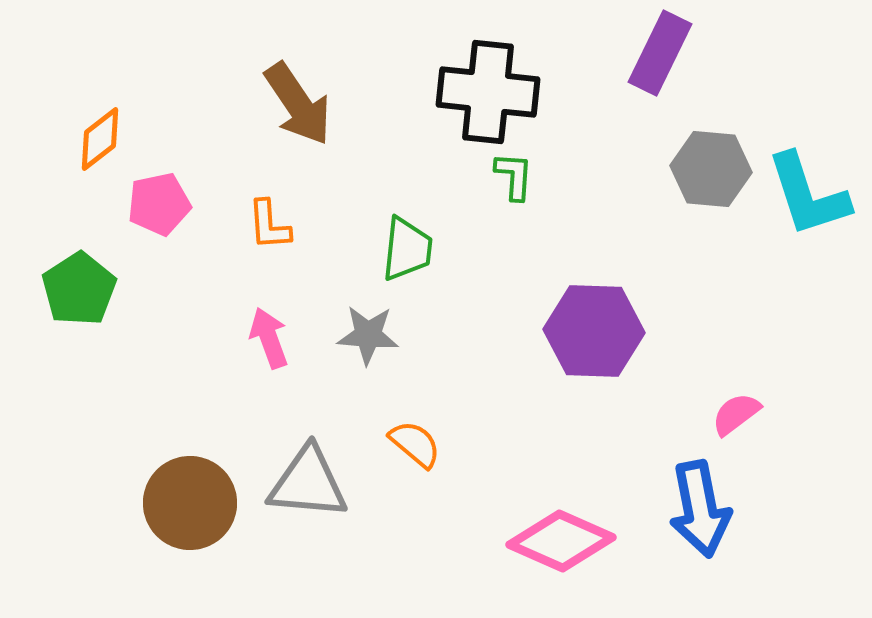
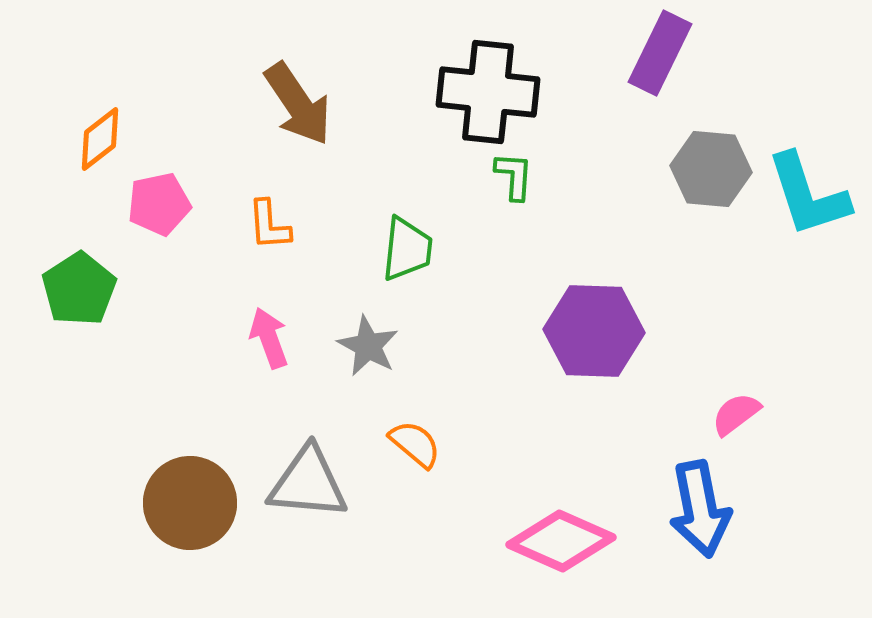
gray star: moved 11 px down; rotated 24 degrees clockwise
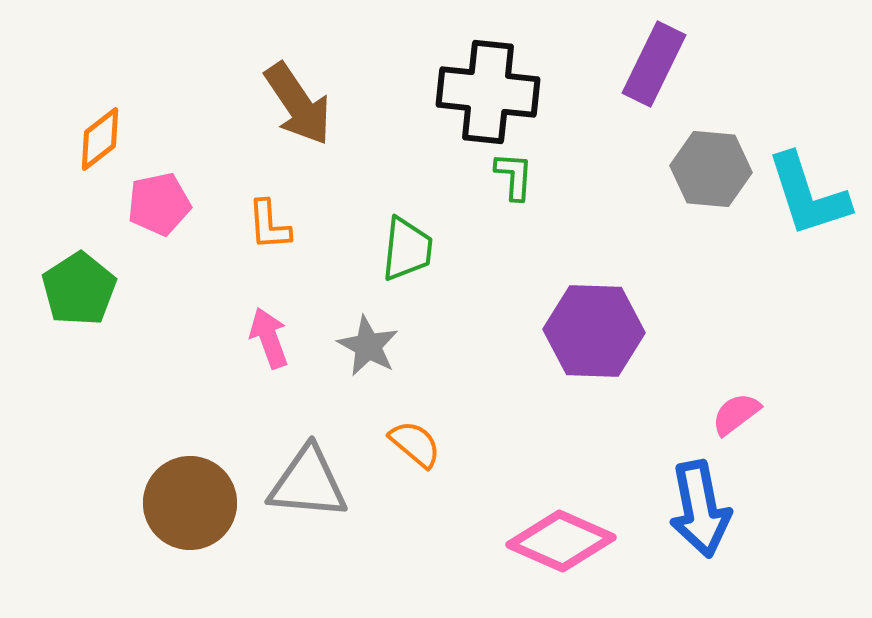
purple rectangle: moved 6 px left, 11 px down
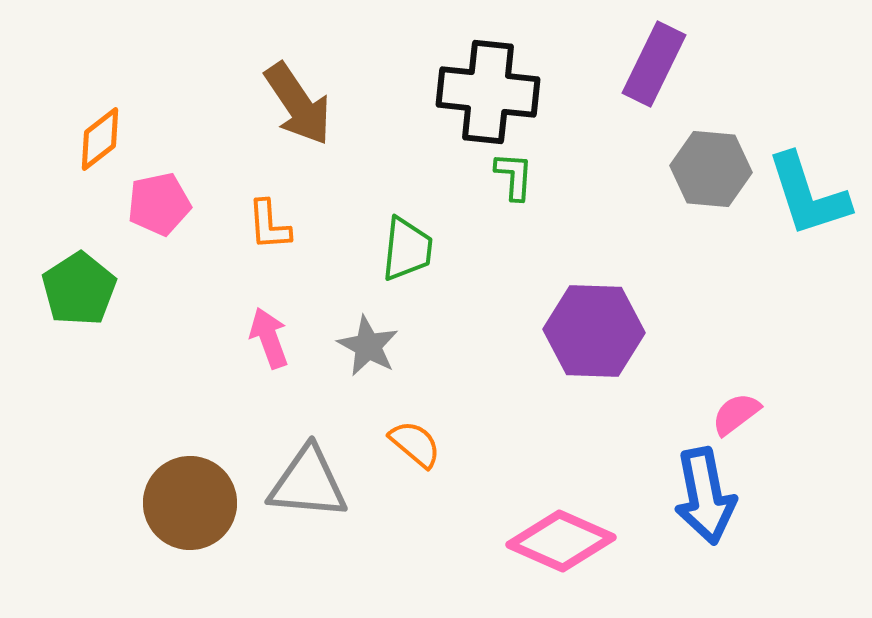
blue arrow: moved 5 px right, 13 px up
